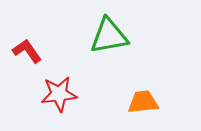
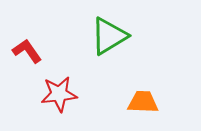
green triangle: rotated 21 degrees counterclockwise
orange trapezoid: rotated 8 degrees clockwise
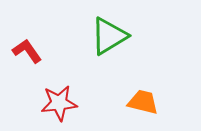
red star: moved 9 px down
orange trapezoid: rotated 12 degrees clockwise
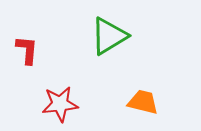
red L-shape: moved 1 px up; rotated 40 degrees clockwise
red star: moved 1 px right, 1 px down
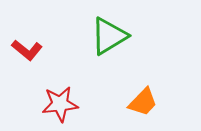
red L-shape: rotated 124 degrees clockwise
orange trapezoid: rotated 120 degrees clockwise
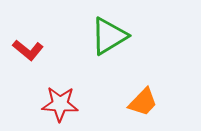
red L-shape: moved 1 px right
red star: rotated 9 degrees clockwise
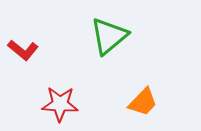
green triangle: rotated 9 degrees counterclockwise
red L-shape: moved 5 px left
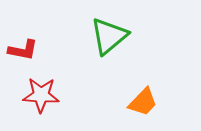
red L-shape: rotated 28 degrees counterclockwise
red star: moved 19 px left, 9 px up
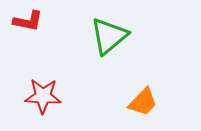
red L-shape: moved 5 px right, 29 px up
red star: moved 2 px right, 1 px down
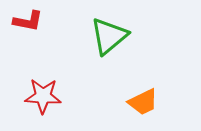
orange trapezoid: rotated 20 degrees clockwise
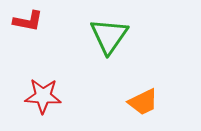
green triangle: rotated 15 degrees counterclockwise
